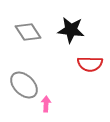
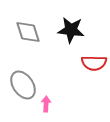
gray diamond: rotated 16 degrees clockwise
red semicircle: moved 4 px right, 1 px up
gray ellipse: moved 1 px left; rotated 12 degrees clockwise
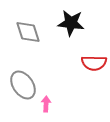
black star: moved 7 px up
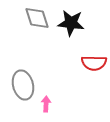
gray diamond: moved 9 px right, 14 px up
gray ellipse: rotated 20 degrees clockwise
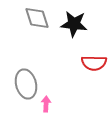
black star: moved 3 px right, 1 px down
gray ellipse: moved 3 px right, 1 px up
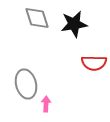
black star: rotated 16 degrees counterclockwise
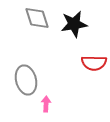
gray ellipse: moved 4 px up
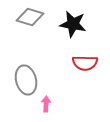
gray diamond: moved 7 px left, 1 px up; rotated 56 degrees counterclockwise
black star: moved 1 px left; rotated 20 degrees clockwise
red semicircle: moved 9 px left
